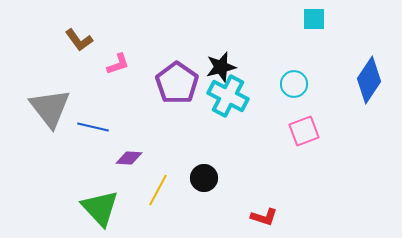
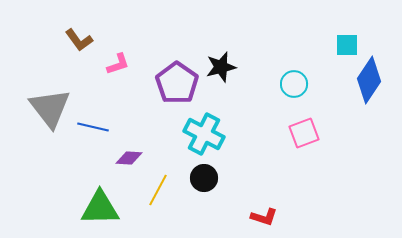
cyan square: moved 33 px right, 26 px down
cyan cross: moved 24 px left, 38 px down
pink square: moved 2 px down
green triangle: rotated 48 degrees counterclockwise
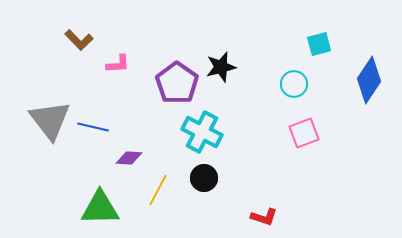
brown L-shape: rotated 8 degrees counterclockwise
cyan square: moved 28 px left, 1 px up; rotated 15 degrees counterclockwise
pink L-shape: rotated 15 degrees clockwise
gray triangle: moved 12 px down
cyan cross: moved 2 px left, 2 px up
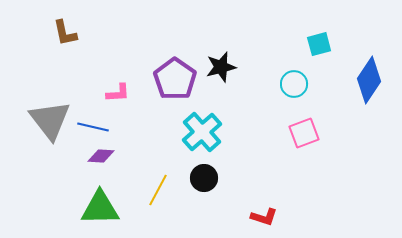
brown L-shape: moved 14 px left, 7 px up; rotated 32 degrees clockwise
pink L-shape: moved 29 px down
purple pentagon: moved 2 px left, 4 px up
cyan cross: rotated 21 degrees clockwise
purple diamond: moved 28 px left, 2 px up
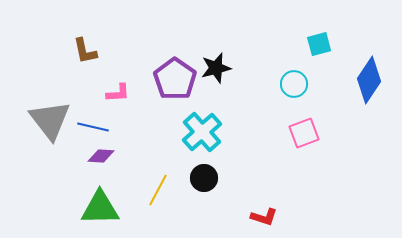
brown L-shape: moved 20 px right, 18 px down
black star: moved 5 px left, 1 px down
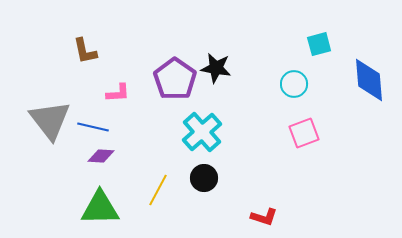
black star: rotated 24 degrees clockwise
blue diamond: rotated 39 degrees counterclockwise
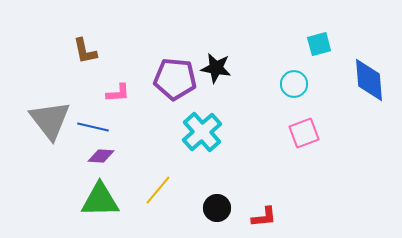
purple pentagon: rotated 30 degrees counterclockwise
black circle: moved 13 px right, 30 px down
yellow line: rotated 12 degrees clockwise
green triangle: moved 8 px up
red L-shape: rotated 24 degrees counterclockwise
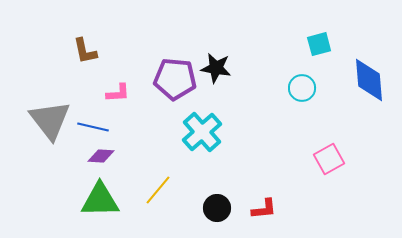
cyan circle: moved 8 px right, 4 px down
pink square: moved 25 px right, 26 px down; rotated 8 degrees counterclockwise
red L-shape: moved 8 px up
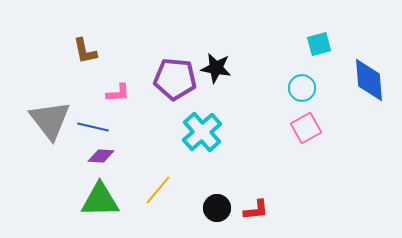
pink square: moved 23 px left, 31 px up
red L-shape: moved 8 px left, 1 px down
